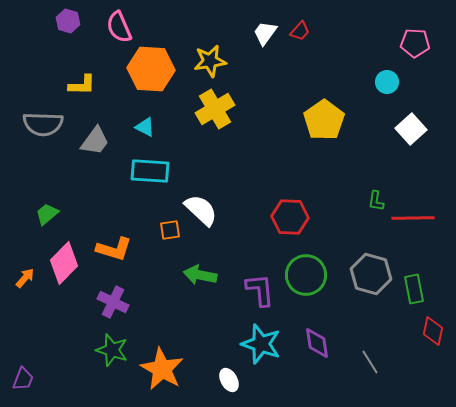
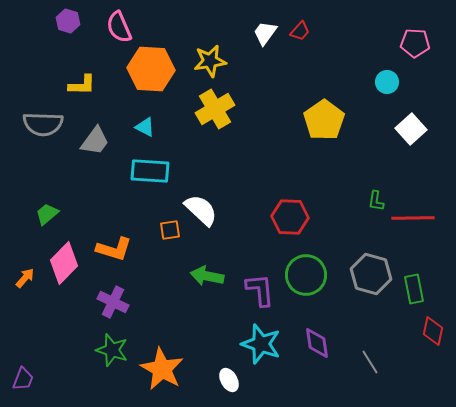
green arrow: moved 7 px right, 1 px down
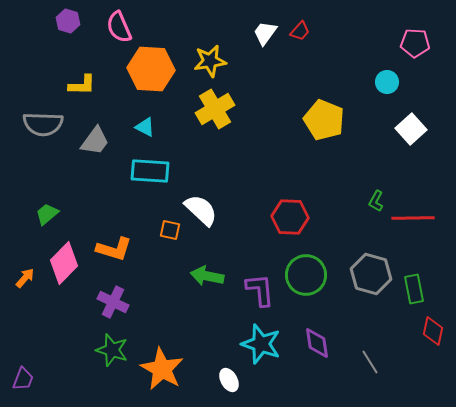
yellow pentagon: rotated 15 degrees counterclockwise
green L-shape: rotated 20 degrees clockwise
orange square: rotated 20 degrees clockwise
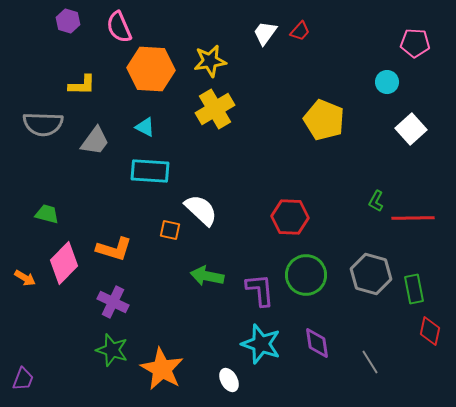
green trapezoid: rotated 55 degrees clockwise
orange arrow: rotated 80 degrees clockwise
red diamond: moved 3 px left
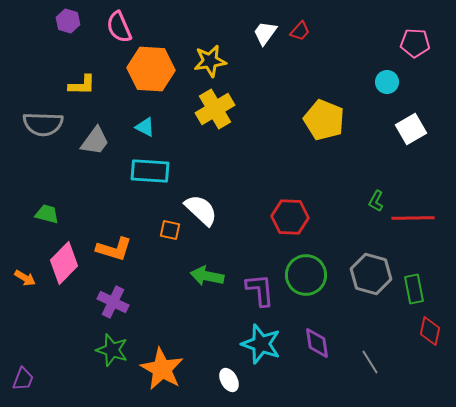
white square: rotated 12 degrees clockwise
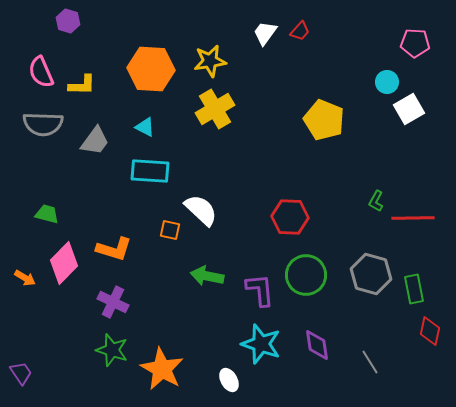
pink semicircle: moved 78 px left, 45 px down
white square: moved 2 px left, 20 px up
purple diamond: moved 2 px down
purple trapezoid: moved 2 px left, 6 px up; rotated 55 degrees counterclockwise
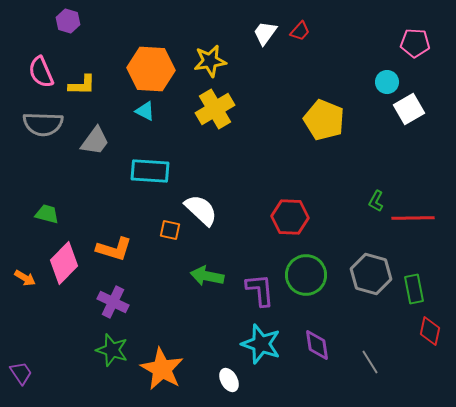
cyan triangle: moved 16 px up
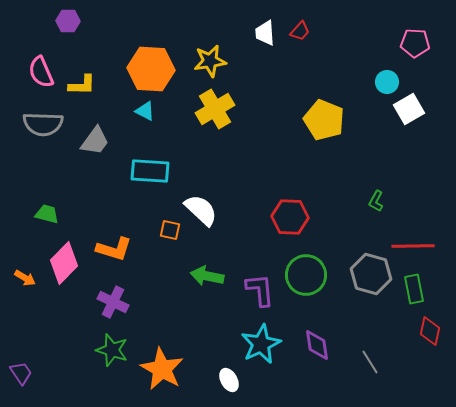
purple hexagon: rotated 15 degrees counterclockwise
white trapezoid: rotated 40 degrees counterclockwise
red line: moved 28 px down
cyan star: rotated 27 degrees clockwise
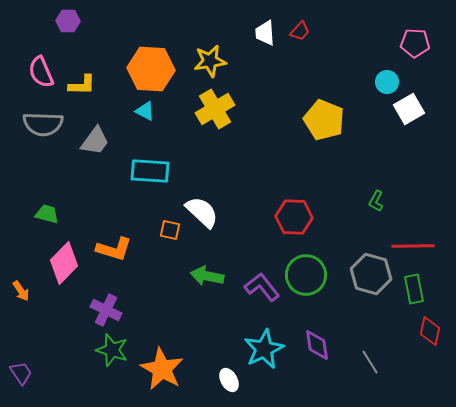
white semicircle: moved 1 px right, 2 px down
red hexagon: moved 4 px right
orange arrow: moved 4 px left, 13 px down; rotated 25 degrees clockwise
purple L-shape: moved 2 px right, 3 px up; rotated 33 degrees counterclockwise
purple cross: moved 7 px left, 8 px down
cyan star: moved 3 px right, 5 px down
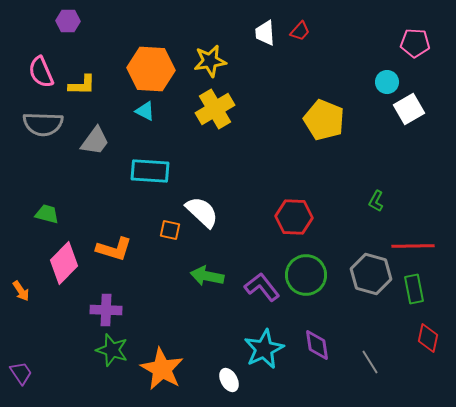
purple cross: rotated 24 degrees counterclockwise
red diamond: moved 2 px left, 7 px down
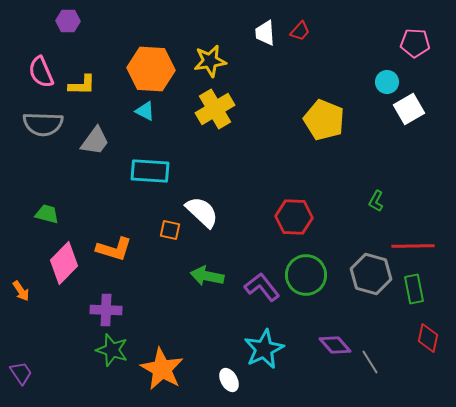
purple diamond: moved 18 px right; rotated 32 degrees counterclockwise
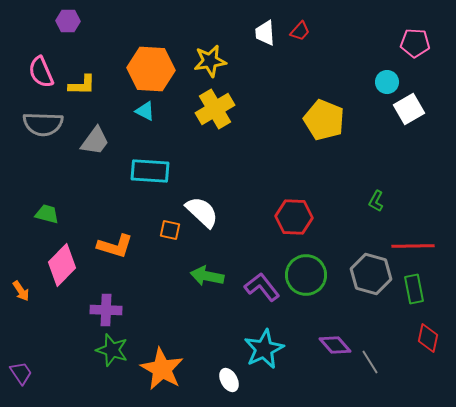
orange L-shape: moved 1 px right, 3 px up
pink diamond: moved 2 px left, 2 px down
